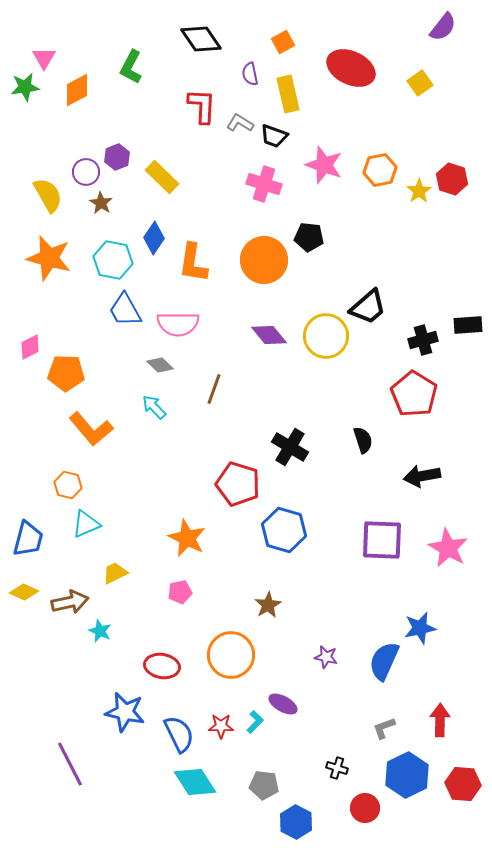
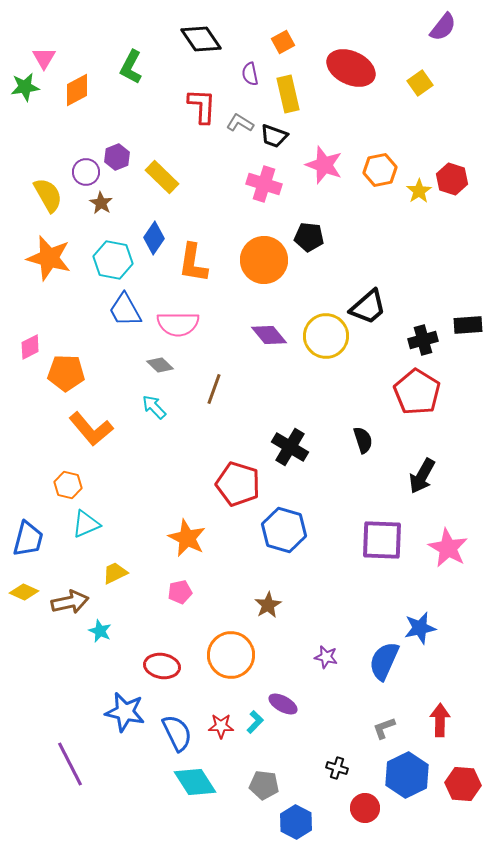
red pentagon at (414, 394): moved 3 px right, 2 px up
black arrow at (422, 476): rotated 51 degrees counterclockwise
blue semicircle at (179, 734): moved 2 px left, 1 px up
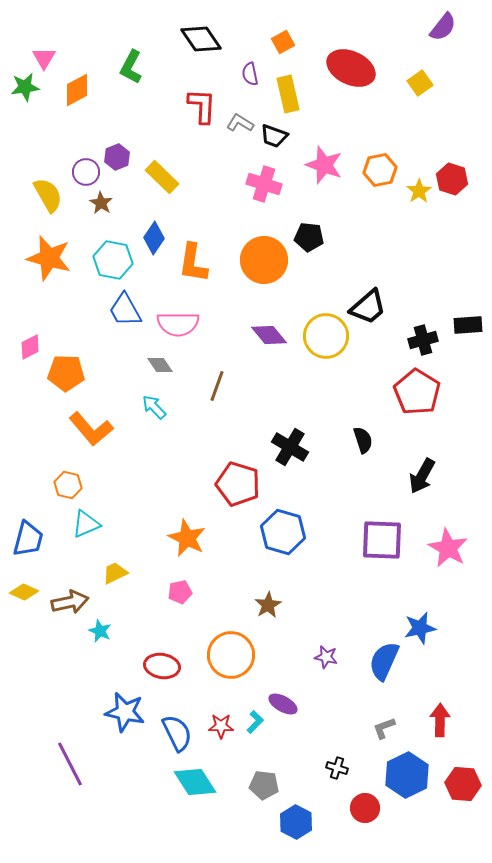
gray diamond at (160, 365): rotated 12 degrees clockwise
brown line at (214, 389): moved 3 px right, 3 px up
blue hexagon at (284, 530): moved 1 px left, 2 px down
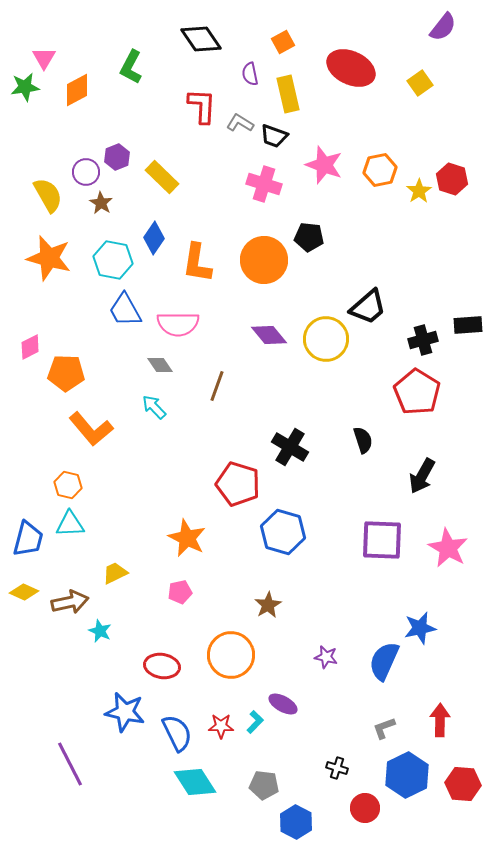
orange L-shape at (193, 263): moved 4 px right
yellow circle at (326, 336): moved 3 px down
cyan triangle at (86, 524): moved 16 px left; rotated 20 degrees clockwise
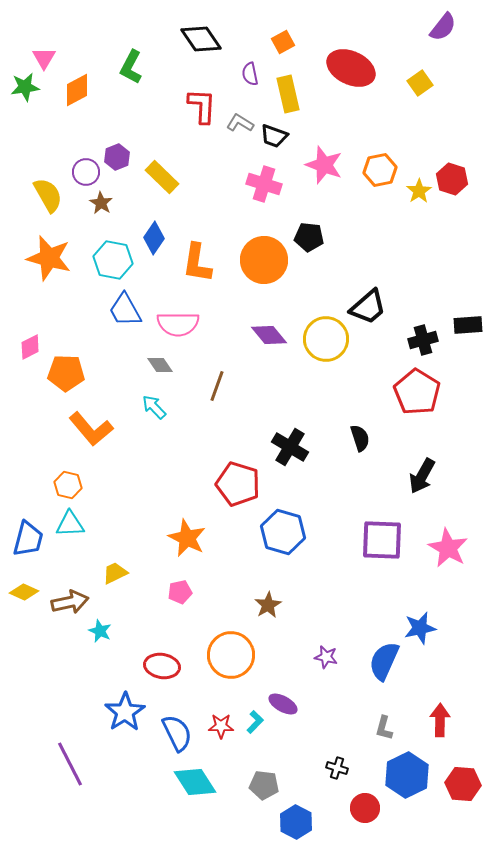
black semicircle at (363, 440): moved 3 px left, 2 px up
blue star at (125, 712): rotated 27 degrees clockwise
gray L-shape at (384, 728): rotated 55 degrees counterclockwise
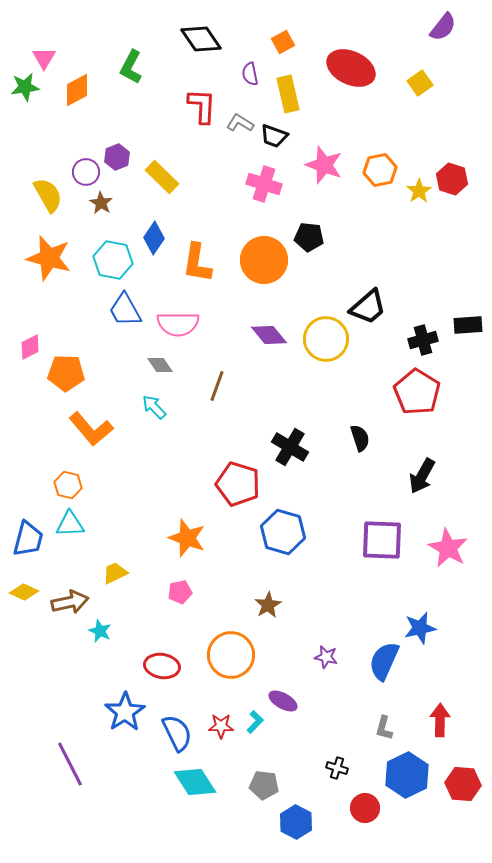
orange star at (187, 538): rotated 6 degrees counterclockwise
purple ellipse at (283, 704): moved 3 px up
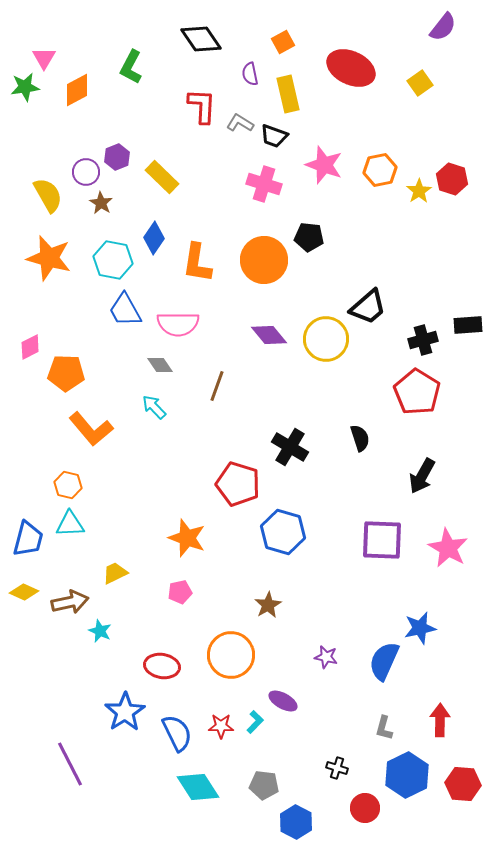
cyan diamond at (195, 782): moved 3 px right, 5 px down
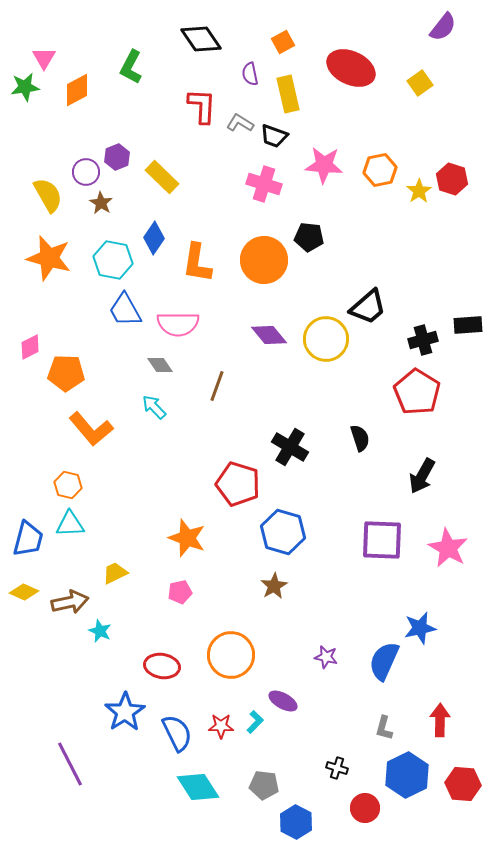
pink star at (324, 165): rotated 15 degrees counterclockwise
brown star at (268, 605): moved 6 px right, 19 px up
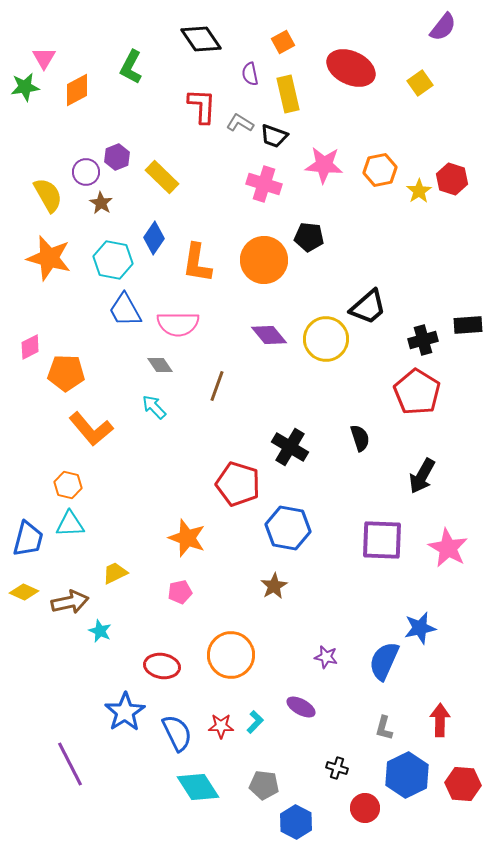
blue hexagon at (283, 532): moved 5 px right, 4 px up; rotated 6 degrees counterclockwise
purple ellipse at (283, 701): moved 18 px right, 6 px down
